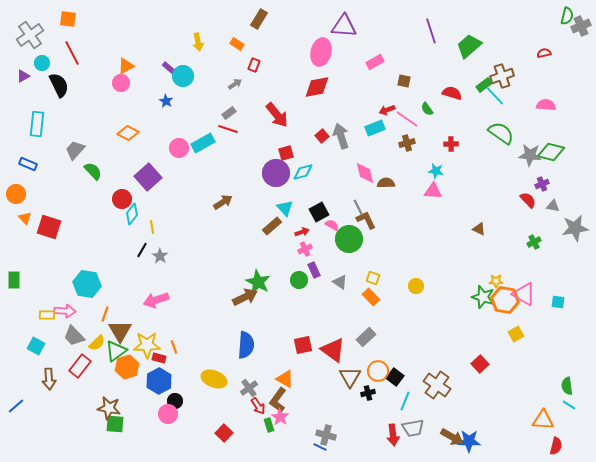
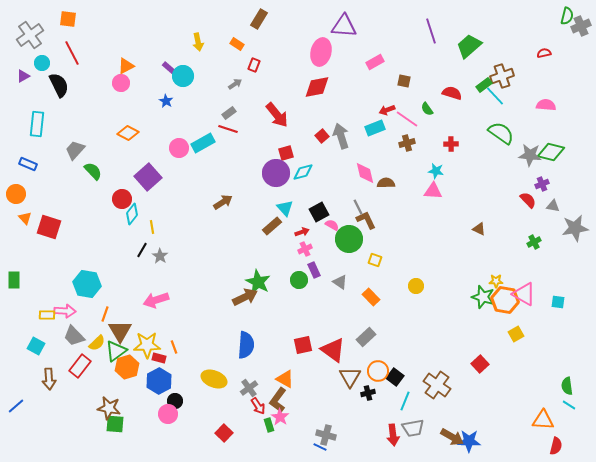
yellow square at (373, 278): moved 2 px right, 18 px up
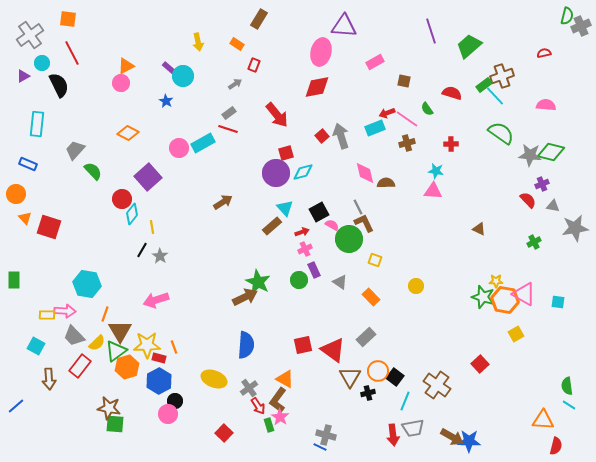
red arrow at (387, 110): moved 3 px down
brown L-shape at (366, 220): moved 2 px left, 3 px down
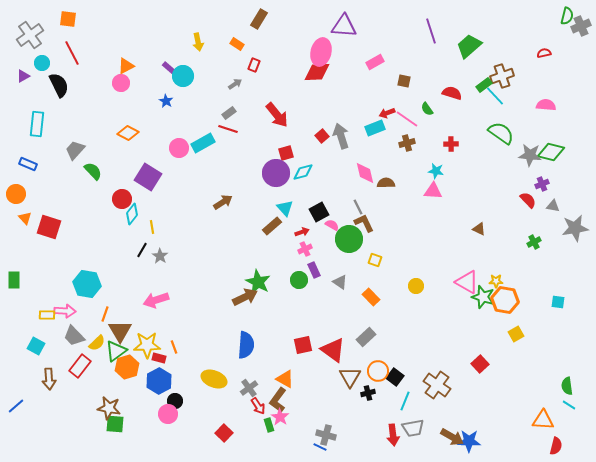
red diamond at (317, 87): moved 15 px up; rotated 8 degrees clockwise
purple square at (148, 177): rotated 16 degrees counterclockwise
pink triangle at (524, 294): moved 57 px left, 12 px up
